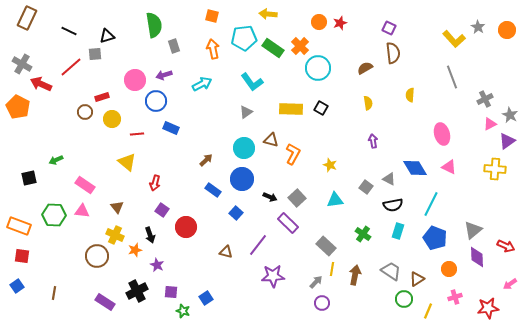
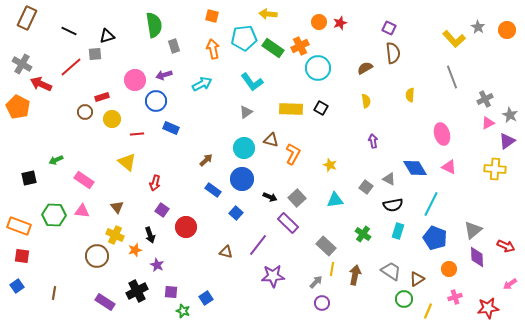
orange cross at (300, 46): rotated 18 degrees clockwise
yellow semicircle at (368, 103): moved 2 px left, 2 px up
pink triangle at (490, 124): moved 2 px left, 1 px up
pink rectangle at (85, 185): moved 1 px left, 5 px up
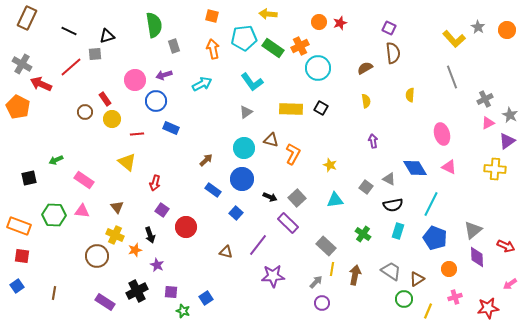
red rectangle at (102, 97): moved 3 px right, 2 px down; rotated 72 degrees clockwise
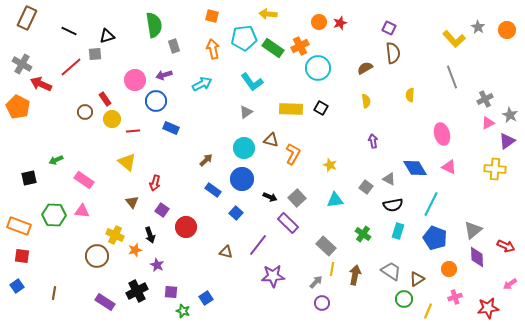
red line at (137, 134): moved 4 px left, 3 px up
brown triangle at (117, 207): moved 15 px right, 5 px up
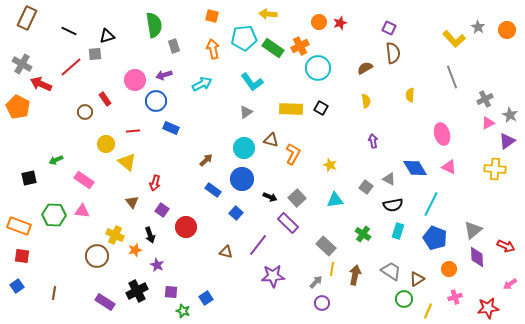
yellow circle at (112, 119): moved 6 px left, 25 px down
